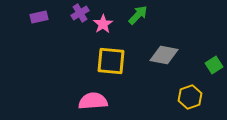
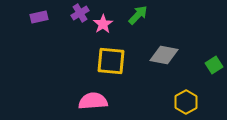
yellow hexagon: moved 4 px left, 5 px down; rotated 10 degrees counterclockwise
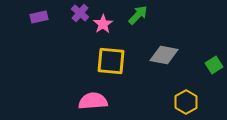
purple cross: rotated 18 degrees counterclockwise
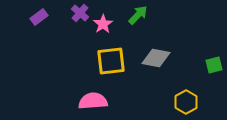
purple rectangle: rotated 24 degrees counterclockwise
gray diamond: moved 8 px left, 3 px down
yellow square: rotated 12 degrees counterclockwise
green square: rotated 18 degrees clockwise
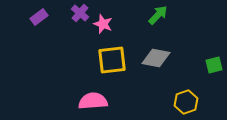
green arrow: moved 20 px right
pink star: rotated 18 degrees counterclockwise
yellow square: moved 1 px right, 1 px up
yellow hexagon: rotated 10 degrees clockwise
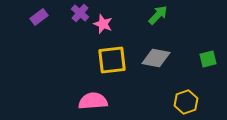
green square: moved 6 px left, 6 px up
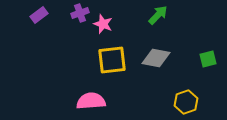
purple cross: rotated 30 degrees clockwise
purple rectangle: moved 2 px up
pink semicircle: moved 2 px left
